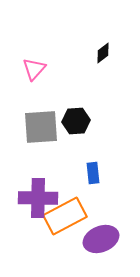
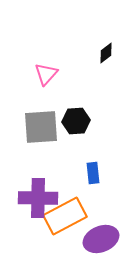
black diamond: moved 3 px right
pink triangle: moved 12 px right, 5 px down
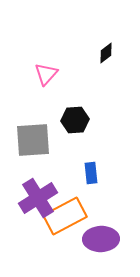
black hexagon: moved 1 px left, 1 px up
gray square: moved 8 px left, 13 px down
blue rectangle: moved 2 px left
purple cross: rotated 33 degrees counterclockwise
purple ellipse: rotated 20 degrees clockwise
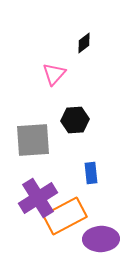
black diamond: moved 22 px left, 10 px up
pink triangle: moved 8 px right
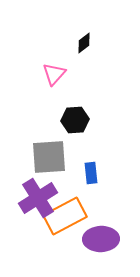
gray square: moved 16 px right, 17 px down
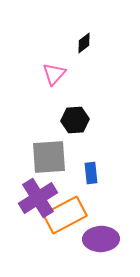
orange rectangle: moved 1 px up
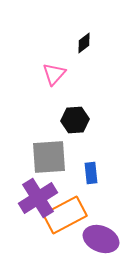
purple ellipse: rotated 24 degrees clockwise
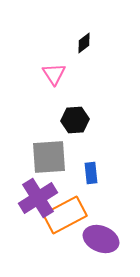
pink triangle: rotated 15 degrees counterclockwise
